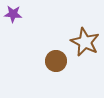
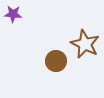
brown star: moved 2 px down
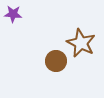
brown star: moved 4 px left, 1 px up
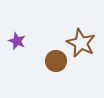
purple star: moved 4 px right, 27 px down; rotated 18 degrees clockwise
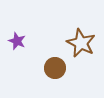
brown circle: moved 1 px left, 7 px down
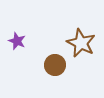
brown circle: moved 3 px up
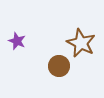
brown circle: moved 4 px right, 1 px down
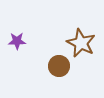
purple star: rotated 24 degrees counterclockwise
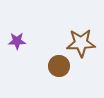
brown star: rotated 28 degrees counterclockwise
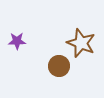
brown star: rotated 24 degrees clockwise
